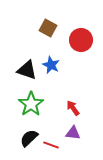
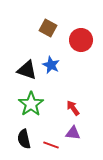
black semicircle: moved 5 px left, 1 px down; rotated 60 degrees counterclockwise
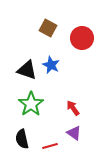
red circle: moved 1 px right, 2 px up
purple triangle: moved 1 px right; rotated 28 degrees clockwise
black semicircle: moved 2 px left
red line: moved 1 px left, 1 px down; rotated 35 degrees counterclockwise
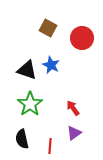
green star: moved 1 px left
purple triangle: rotated 49 degrees clockwise
red line: rotated 70 degrees counterclockwise
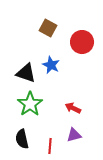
red circle: moved 4 px down
black triangle: moved 1 px left, 3 px down
red arrow: rotated 28 degrees counterclockwise
purple triangle: moved 2 px down; rotated 21 degrees clockwise
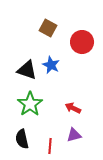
black triangle: moved 1 px right, 3 px up
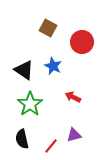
blue star: moved 2 px right, 1 px down
black triangle: moved 3 px left; rotated 15 degrees clockwise
red arrow: moved 11 px up
red line: moved 1 px right; rotated 35 degrees clockwise
